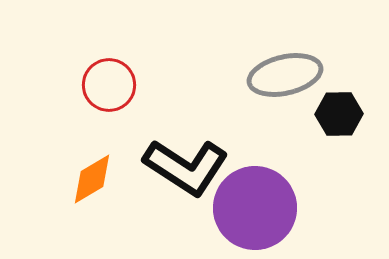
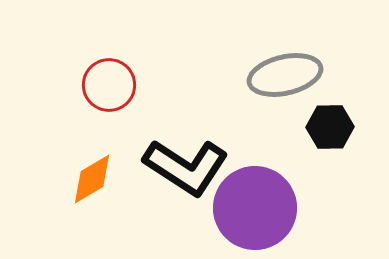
black hexagon: moved 9 px left, 13 px down
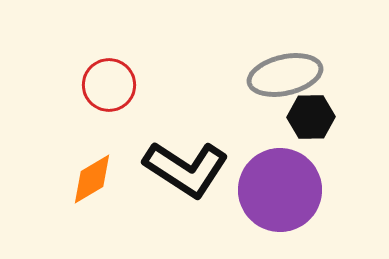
black hexagon: moved 19 px left, 10 px up
black L-shape: moved 2 px down
purple circle: moved 25 px right, 18 px up
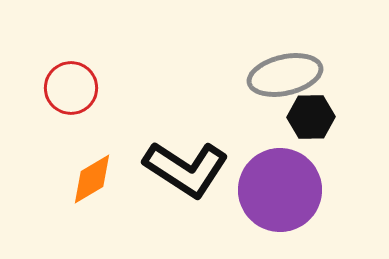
red circle: moved 38 px left, 3 px down
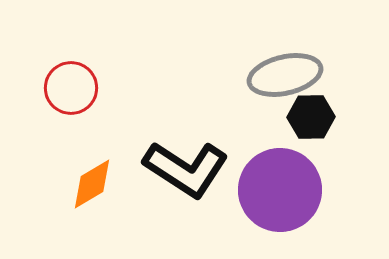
orange diamond: moved 5 px down
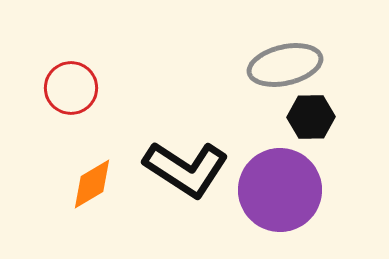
gray ellipse: moved 10 px up
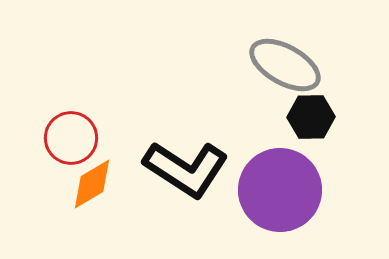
gray ellipse: rotated 42 degrees clockwise
red circle: moved 50 px down
